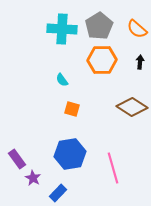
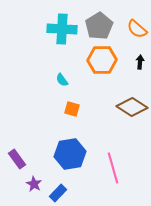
purple star: moved 1 px right, 6 px down
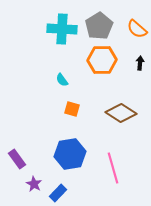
black arrow: moved 1 px down
brown diamond: moved 11 px left, 6 px down
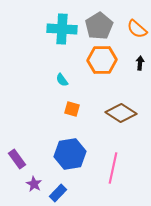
pink line: rotated 28 degrees clockwise
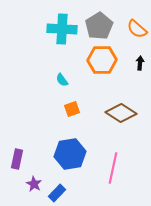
orange square: rotated 35 degrees counterclockwise
purple rectangle: rotated 48 degrees clockwise
blue rectangle: moved 1 px left
